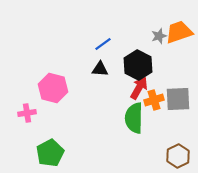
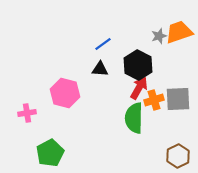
pink hexagon: moved 12 px right, 5 px down
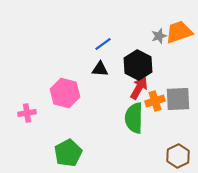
orange cross: moved 1 px right, 1 px down
green pentagon: moved 18 px right
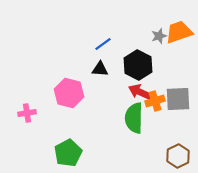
red arrow: moved 1 px right, 4 px down; rotated 95 degrees counterclockwise
pink hexagon: moved 4 px right
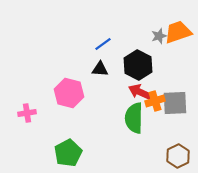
orange trapezoid: moved 1 px left
gray square: moved 3 px left, 4 px down
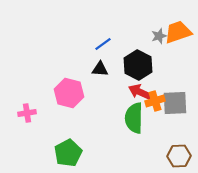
brown hexagon: moved 1 px right; rotated 25 degrees clockwise
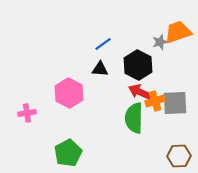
gray star: moved 1 px right, 6 px down
pink hexagon: rotated 12 degrees clockwise
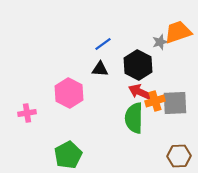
green pentagon: moved 2 px down
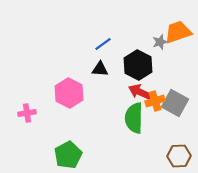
gray square: rotated 32 degrees clockwise
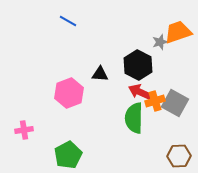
blue line: moved 35 px left, 23 px up; rotated 66 degrees clockwise
black triangle: moved 5 px down
pink hexagon: rotated 12 degrees clockwise
pink cross: moved 3 px left, 17 px down
